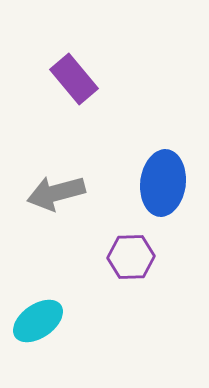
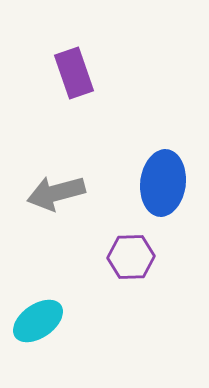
purple rectangle: moved 6 px up; rotated 21 degrees clockwise
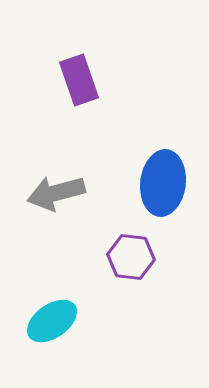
purple rectangle: moved 5 px right, 7 px down
purple hexagon: rotated 9 degrees clockwise
cyan ellipse: moved 14 px right
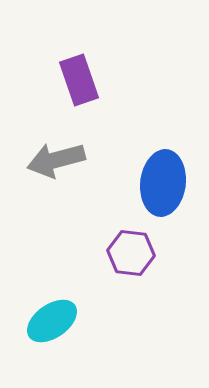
gray arrow: moved 33 px up
purple hexagon: moved 4 px up
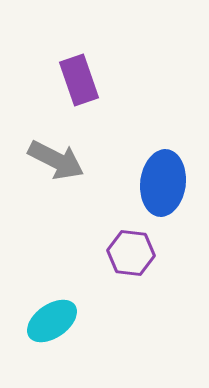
gray arrow: rotated 138 degrees counterclockwise
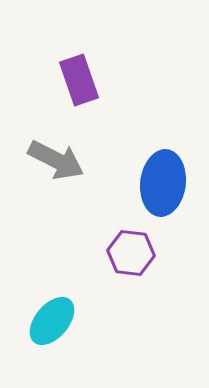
cyan ellipse: rotated 15 degrees counterclockwise
